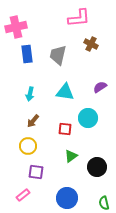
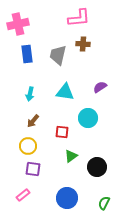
pink cross: moved 2 px right, 3 px up
brown cross: moved 8 px left; rotated 24 degrees counterclockwise
red square: moved 3 px left, 3 px down
purple square: moved 3 px left, 3 px up
green semicircle: rotated 40 degrees clockwise
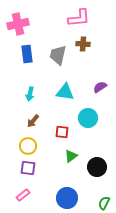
purple square: moved 5 px left, 1 px up
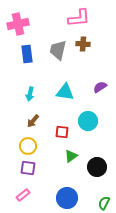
gray trapezoid: moved 5 px up
cyan circle: moved 3 px down
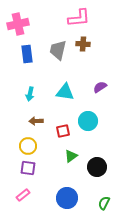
brown arrow: moved 3 px right; rotated 48 degrees clockwise
red square: moved 1 px right, 1 px up; rotated 16 degrees counterclockwise
